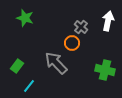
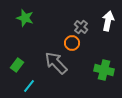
green rectangle: moved 1 px up
green cross: moved 1 px left
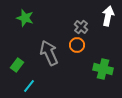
white arrow: moved 5 px up
orange circle: moved 5 px right, 2 px down
gray arrow: moved 7 px left, 10 px up; rotated 20 degrees clockwise
green cross: moved 1 px left, 1 px up
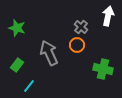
green star: moved 8 px left, 10 px down
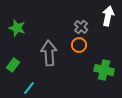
orange circle: moved 2 px right
gray arrow: rotated 20 degrees clockwise
green rectangle: moved 4 px left
green cross: moved 1 px right, 1 px down
cyan line: moved 2 px down
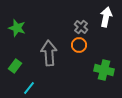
white arrow: moved 2 px left, 1 px down
green rectangle: moved 2 px right, 1 px down
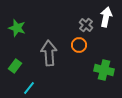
gray cross: moved 5 px right, 2 px up
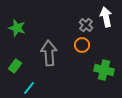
white arrow: rotated 24 degrees counterclockwise
orange circle: moved 3 px right
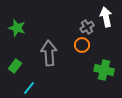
gray cross: moved 1 px right, 2 px down; rotated 16 degrees clockwise
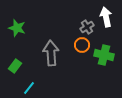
gray arrow: moved 2 px right
green cross: moved 15 px up
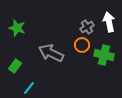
white arrow: moved 3 px right, 5 px down
gray arrow: rotated 60 degrees counterclockwise
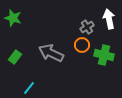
white arrow: moved 3 px up
green star: moved 4 px left, 10 px up
green rectangle: moved 9 px up
